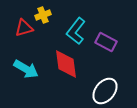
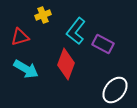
red triangle: moved 4 px left, 9 px down
purple rectangle: moved 3 px left, 2 px down
red diamond: rotated 28 degrees clockwise
white ellipse: moved 10 px right, 1 px up
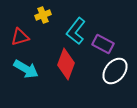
white ellipse: moved 19 px up
